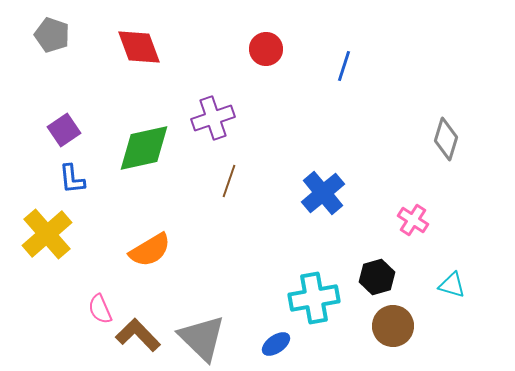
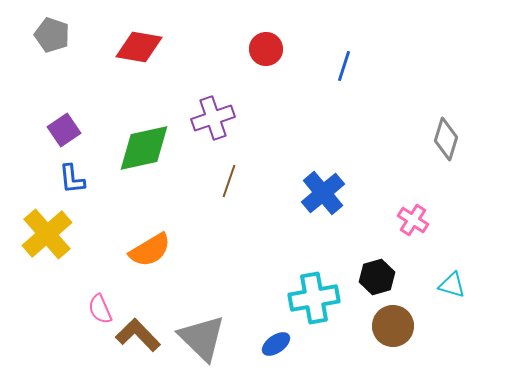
red diamond: rotated 60 degrees counterclockwise
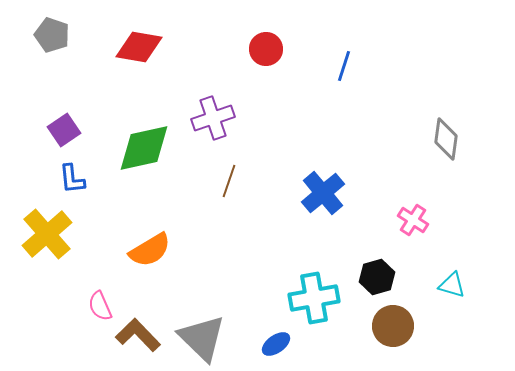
gray diamond: rotated 9 degrees counterclockwise
pink semicircle: moved 3 px up
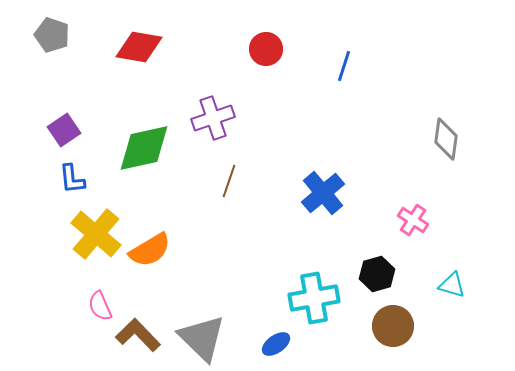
yellow cross: moved 49 px right; rotated 9 degrees counterclockwise
black hexagon: moved 3 px up
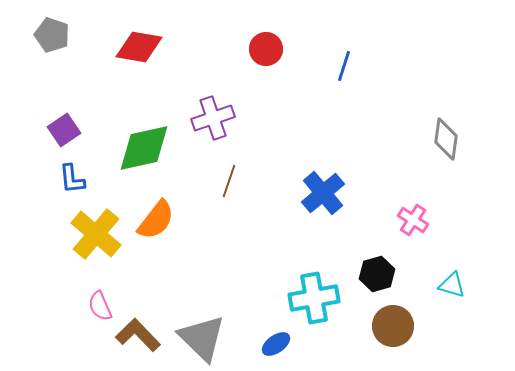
orange semicircle: moved 6 px right, 30 px up; rotated 21 degrees counterclockwise
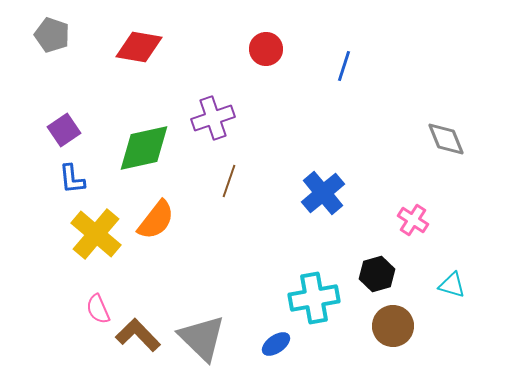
gray diamond: rotated 30 degrees counterclockwise
pink semicircle: moved 2 px left, 3 px down
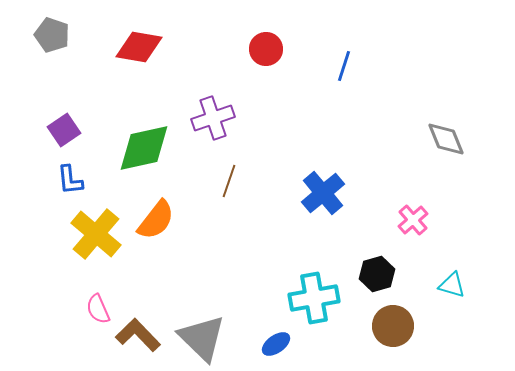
blue L-shape: moved 2 px left, 1 px down
pink cross: rotated 16 degrees clockwise
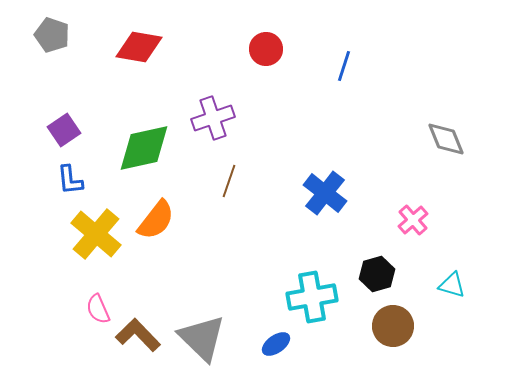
blue cross: moved 2 px right; rotated 12 degrees counterclockwise
cyan cross: moved 2 px left, 1 px up
